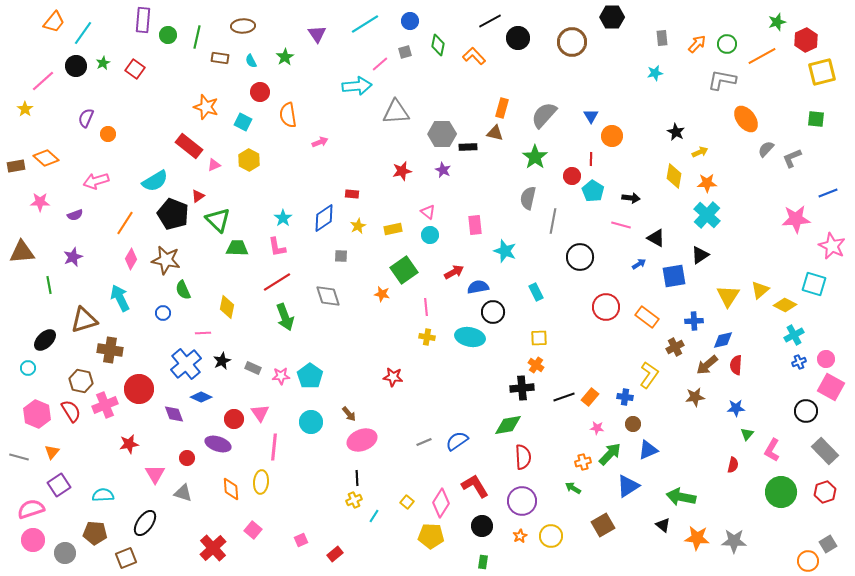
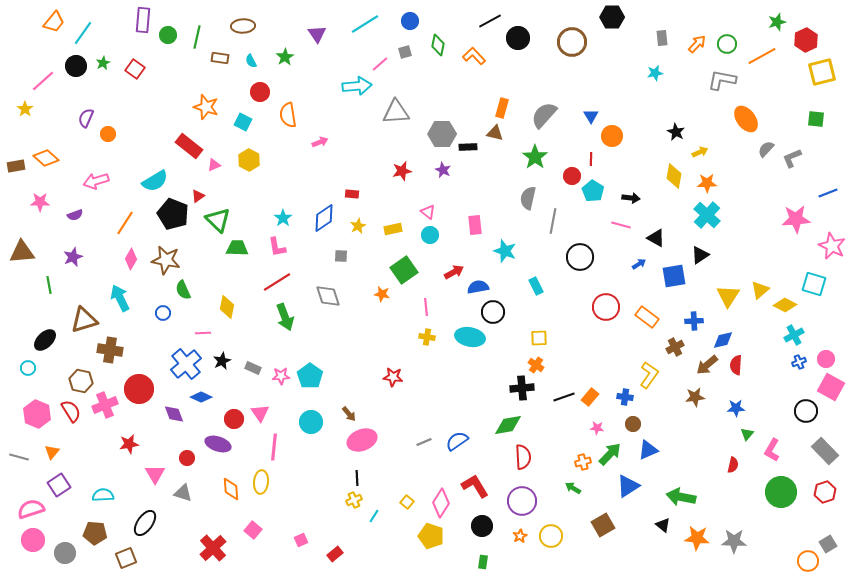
cyan rectangle at (536, 292): moved 6 px up
yellow pentagon at (431, 536): rotated 15 degrees clockwise
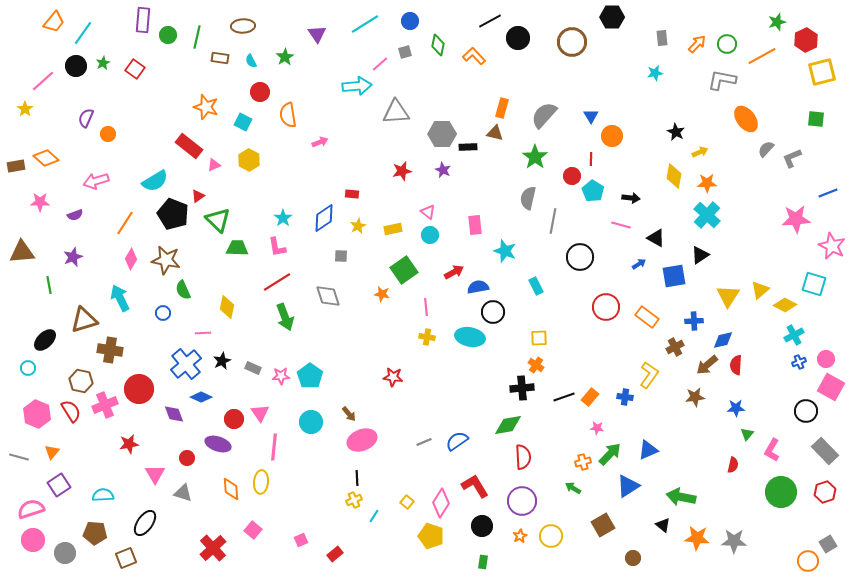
brown circle at (633, 424): moved 134 px down
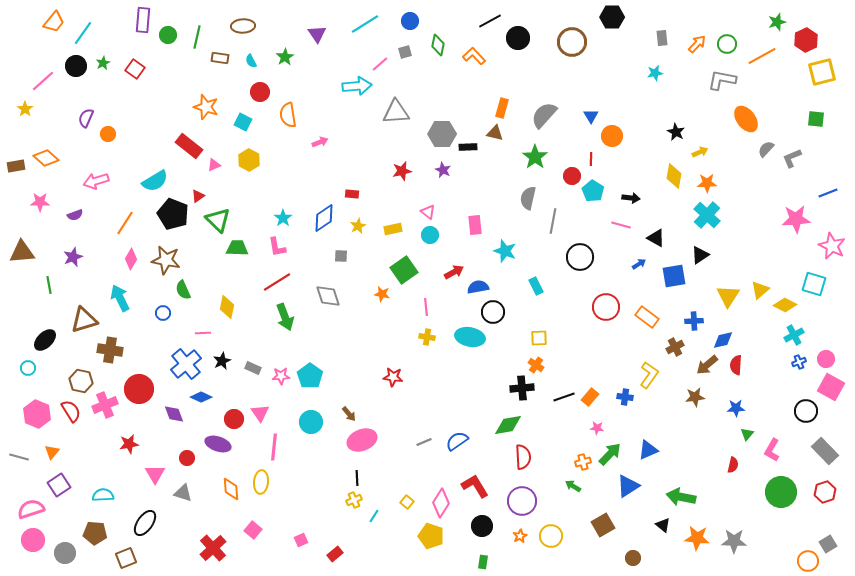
green arrow at (573, 488): moved 2 px up
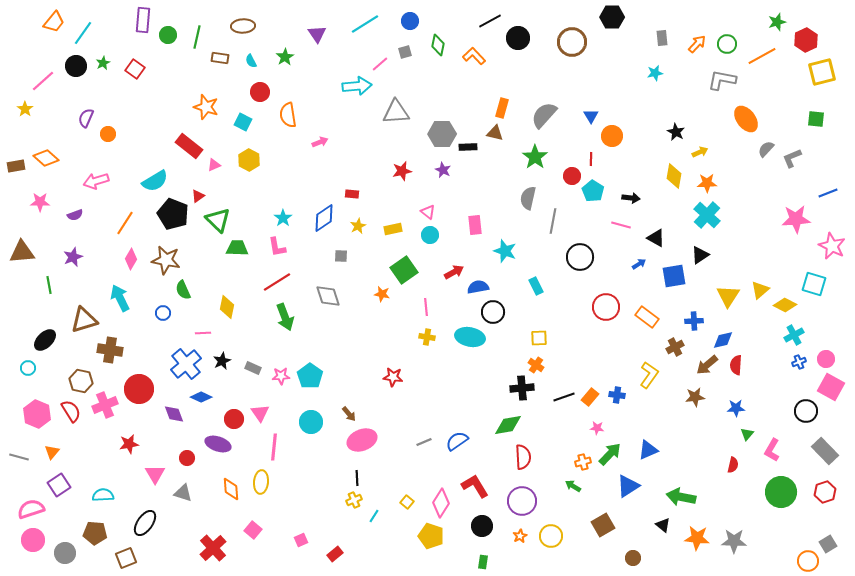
blue cross at (625, 397): moved 8 px left, 2 px up
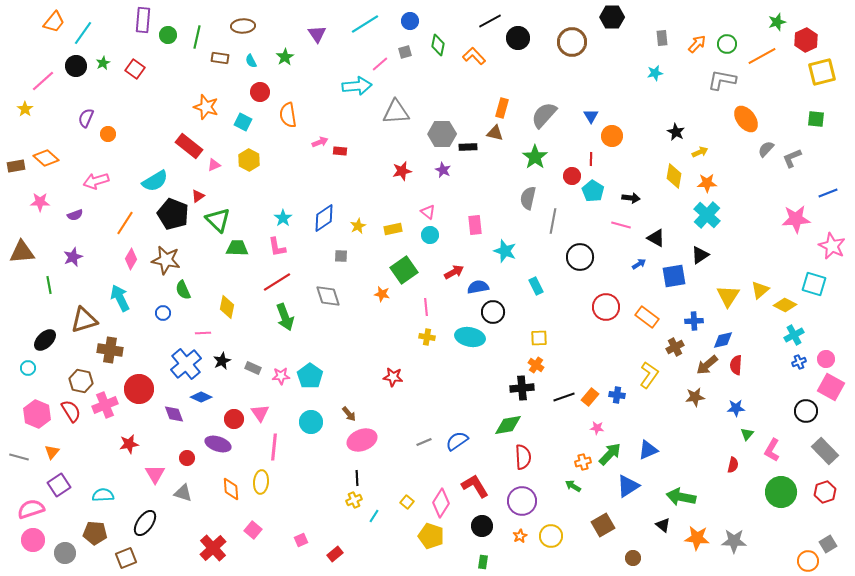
red rectangle at (352, 194): moved 12 px left, 43 px up
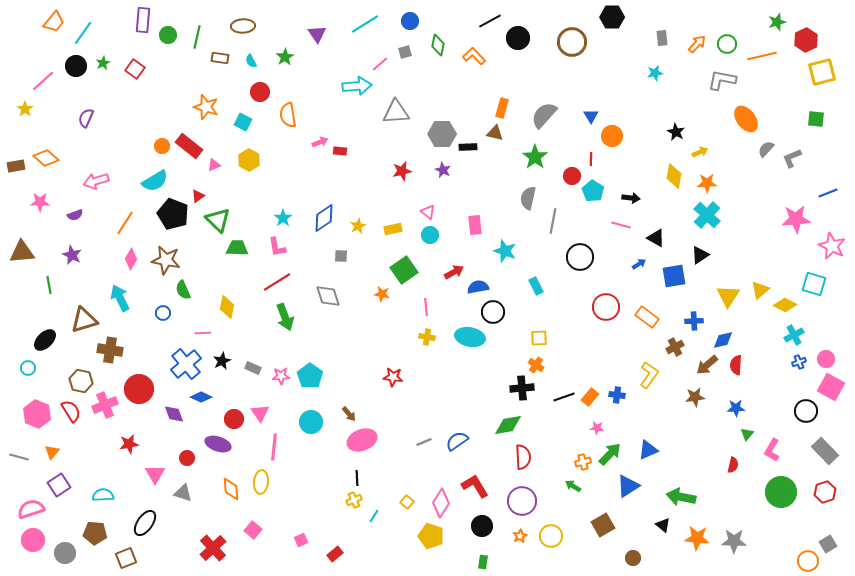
orange line at (762, 56): rotated 16 degrees clockwise
orange circle at (108, 134): moved 54 px right, 12 px down
purple star at (73, 257): moved 1 px left, 2 px up; rotated 24 degrees counterclockwise
